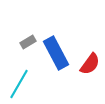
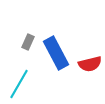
gray rectangle: rotated 35 degrees counterclockwise
red semicircle: rotated 40 degrees clockwise
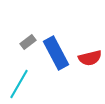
gray rectangle: rotated 28 degrees clockwise
red semicircle: moved 6 px up
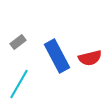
gray rectangle: moved 10 px left
blue rectangle: moved 1 px right, 3 px down
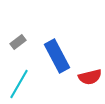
red semicircle: moved 19 px down
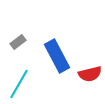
red semicircle: moved 3 px up
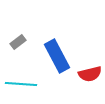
cyan line: moved 2 px right; rotated 64 degrees clockwise
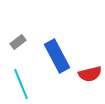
cyan line: rotated 64 degrees clockwise
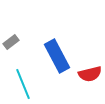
gray rectangle: moved 7 px left
cyan line: moved 2 px right
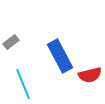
blue rectangle: moved 3 px right
red semicircle: moved 1 px down
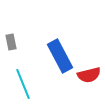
gray rectangle: rotated 63 degrees counterclockwise
red semicircle: moved 1 px left
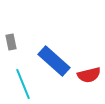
blue rectangle: moved 6 px left, 5 px down; rotated 20 degrees counterclockwise
